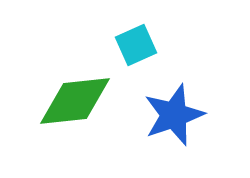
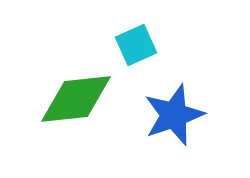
green diamond: moved 1 px right, 2 px up
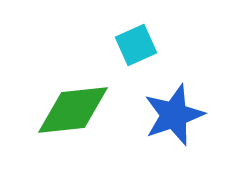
green diamond: moved 3 px left, 11 px down
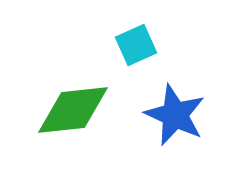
blue star: moved 1 px right; rotated 28 degrees counterclockwise
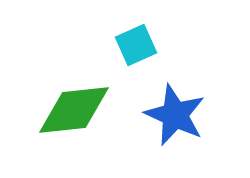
green diamond: moved 1 px right
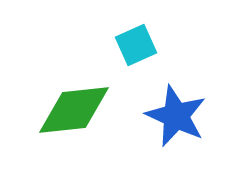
blue star: moved 1 px right, 1 px down
